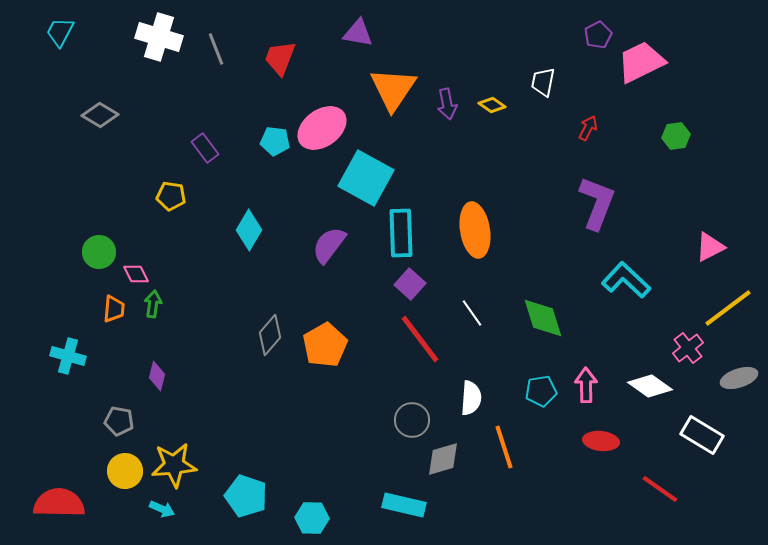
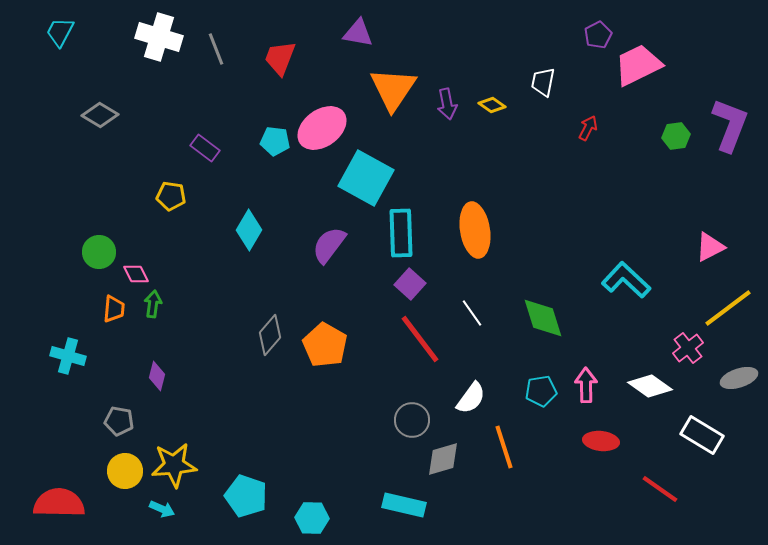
pink trapezoid at (641, 62): moved 3 px left, 3 px down
purple rectangle at (205, 148): rotated 16 degrees counterclockwise
purple L-shape at (597, 203): moved 133 px right, 78 px up
orange pentagon at (325, 345): rotated 12 degrees counterclockwise
white semicircle at (471, 398): rotated 32 degrees clockwise
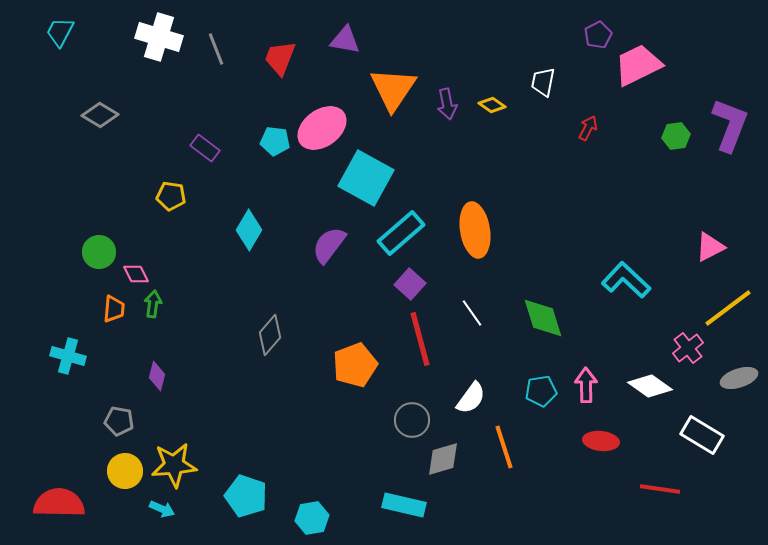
purple triangle at (358, 33): moved 13 px left, 7 px down
cyan rectangle at (401, 233): rotated 51 degrees clockwise
red line at (420, 339): rotated 22 degrees clockwise
orange pentagon at (325, 345): moved 30 px right, 20 px down; rotated 21 degrees clockwise
red line at (660, 489): rotated 27 degrees counterclockwise
cyan hexagon at (312, 518): rotated 12 degrees counterclockwise
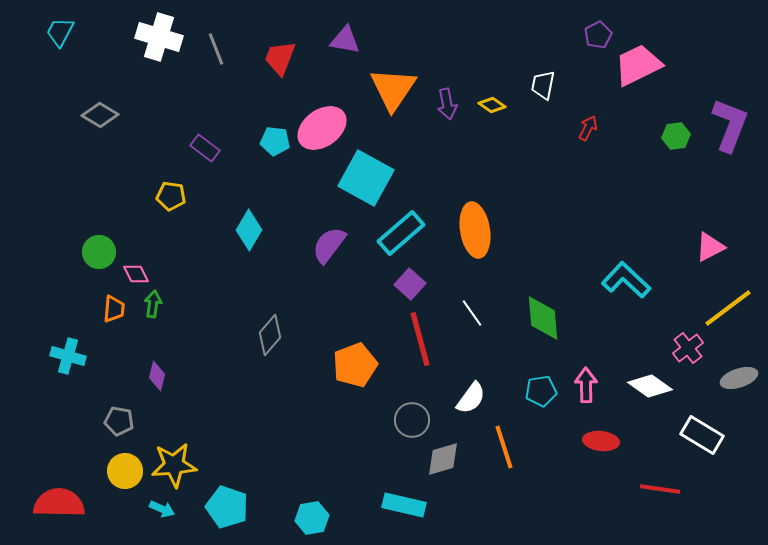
white trapezoid at (543, 82): moved 3 px down
green diamond at (543, 318): rotated 12 degrees clockwise
cyan pentagon at (246, 496): moved 19 px left, 11 px down
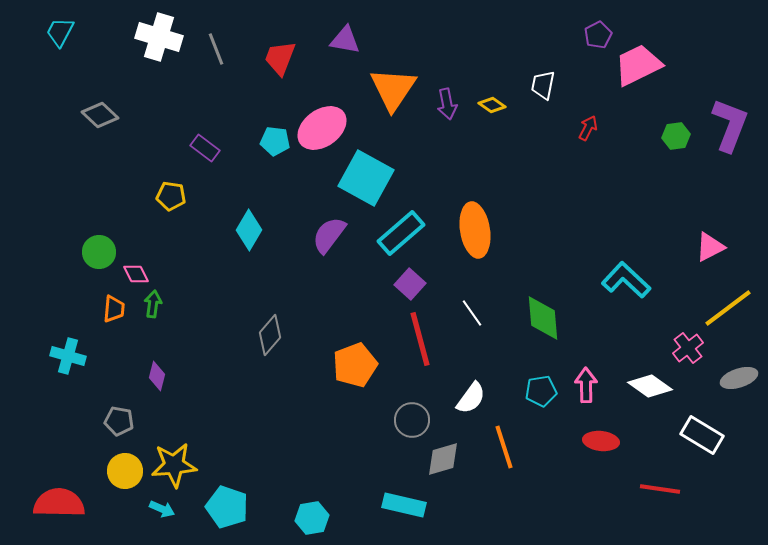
gray diamond at (100, 115): rotated 12 degrees clockwise
purple semicircle at (329, 245): moved 10 px up
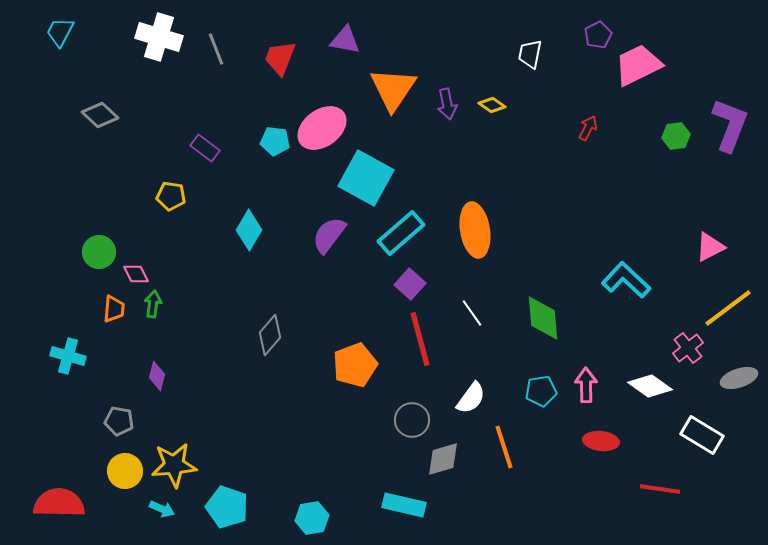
white trapezoid at (543, 85): moved 13 px left, 31 px up
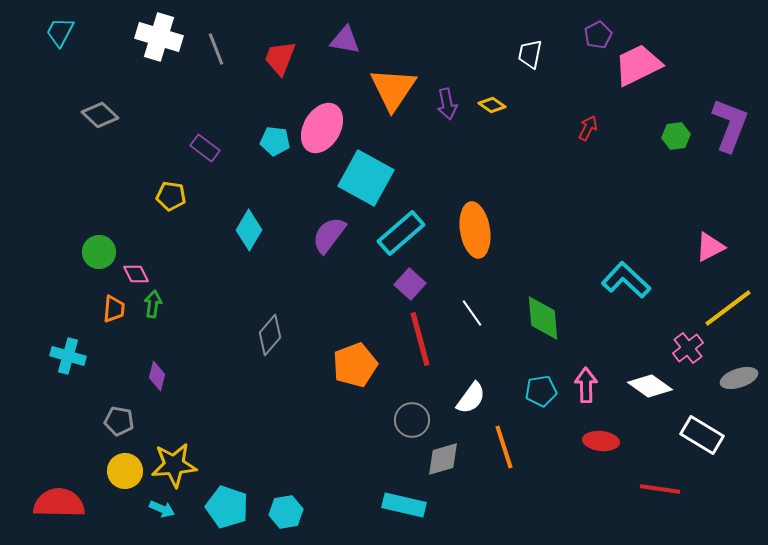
pink ellipse at (322, 128): rotated 24 degrees counterclockwise
cyan hexagon at (312, 518): moved 26 px left, 6 px up
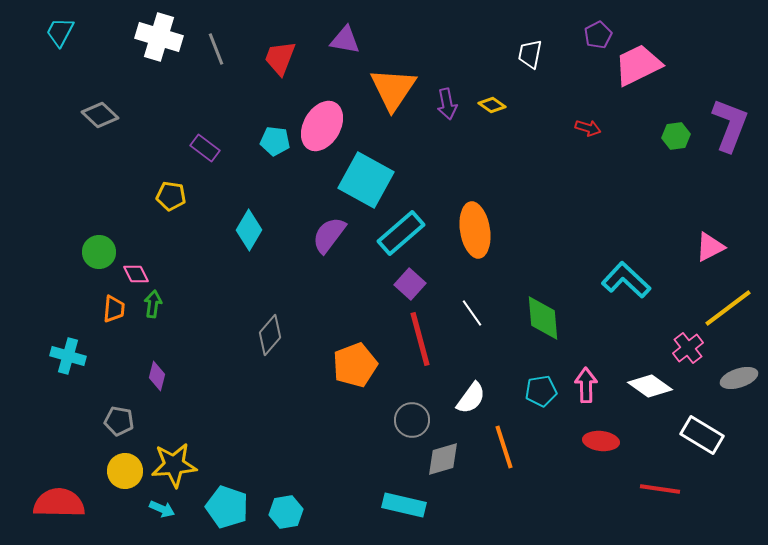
pink ellipse at (322, 128): moved 2 px up
red arrow at (588, 128): rotated 80 degrees clockwise
cyan square at (366, 178): moved 2 px down
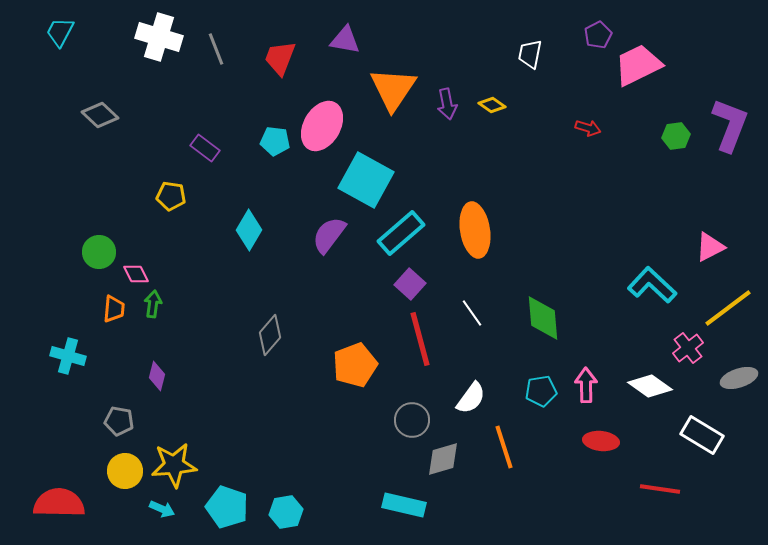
cyan L-shape at (626, 280): moved 26 px right, 5 px down
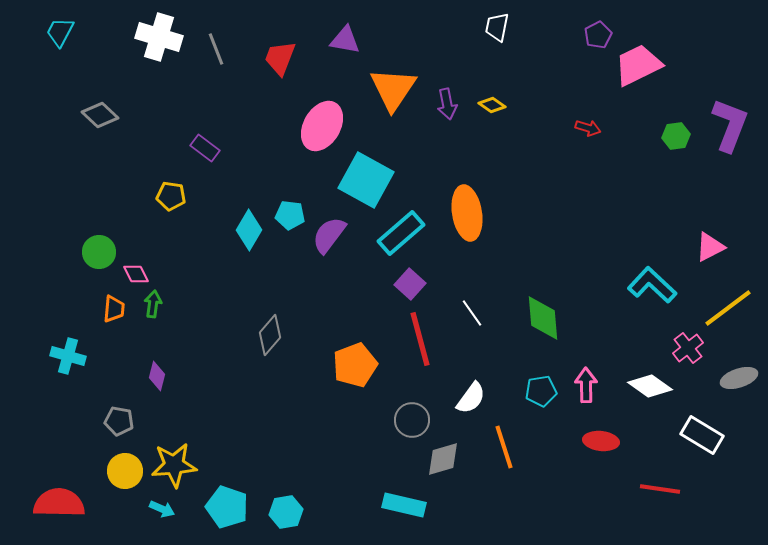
white trapezoid at (530, 54): moved 33 px left, 27 px up
cyan pentagon at (275, 141): moved 15 px right, 74 px down
orange ellipse at (475, 230): moved 8 px left, 17 px up
